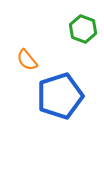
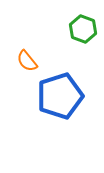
orange semicircle: moved 1 px down
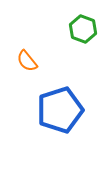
blue pentagon: moved 14 px down
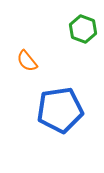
blue pentagon: rotated 9 degrees clockwise
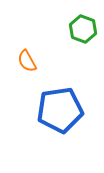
orange semicircle: rotated 10 degrees clockwise
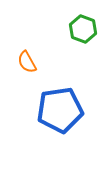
orange semicircle: moved 1 px down
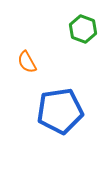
blue pentagon: moved 1 px down
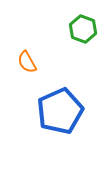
blue pentagon: rotated 15 degrees counterclockwise
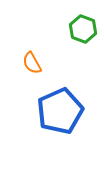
orange semicircle: moved 5 px right, 1 px down
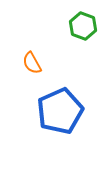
green hexagon: moved 3 px up
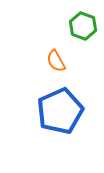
orange semicircle: moved 24 px right, 2 px up
